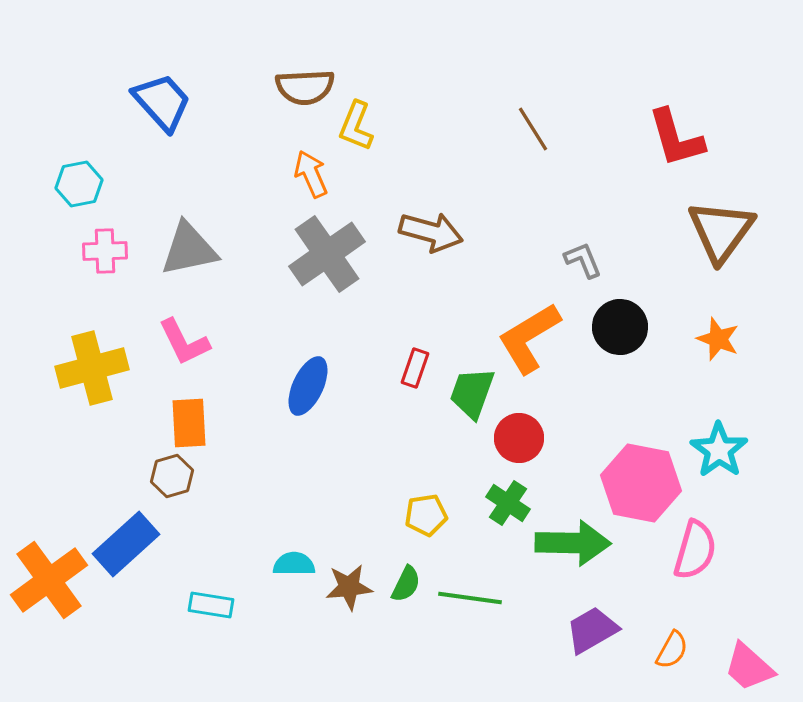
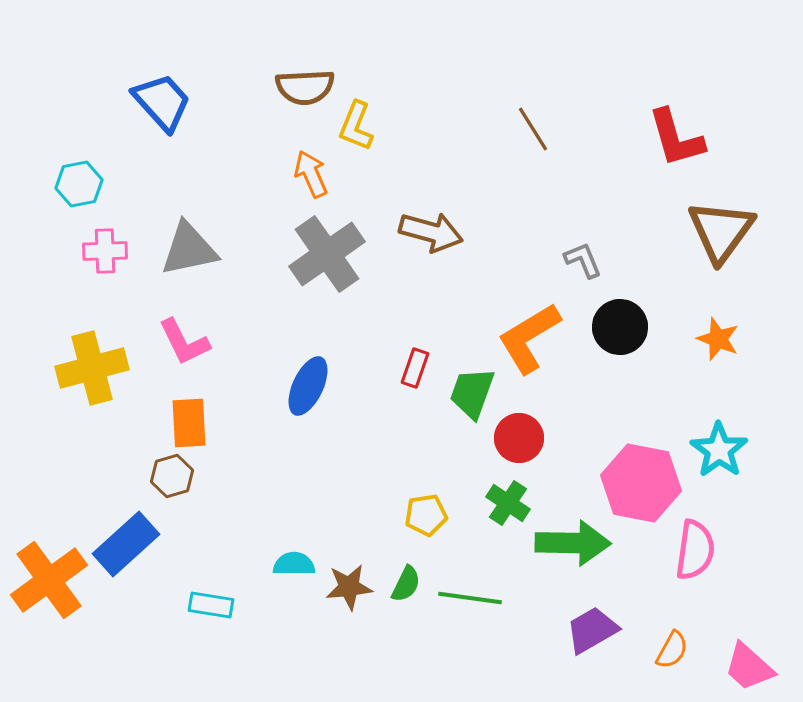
pink semicircle: rotated 8 degrees counterclockwise
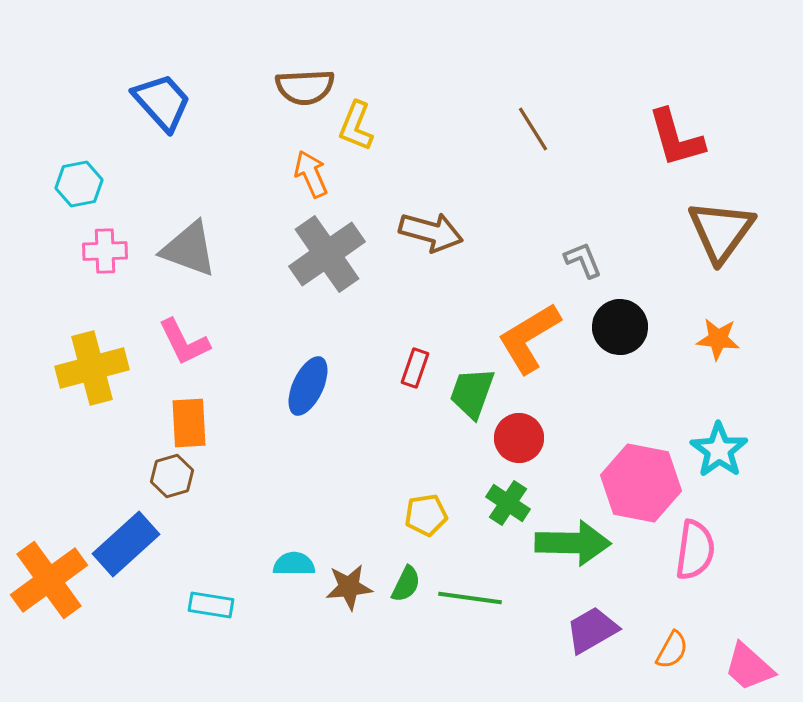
gray triangle: rotated 32 degrees clockwise
orange star: rotated 15 degrees counterclockwise
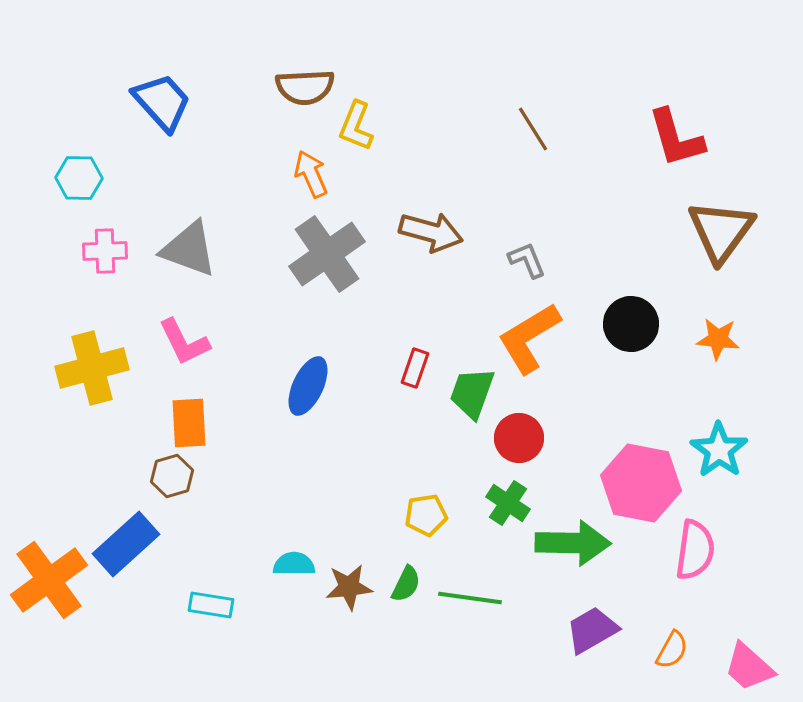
cyan hexagon: moved 6 px up; rotated 12 degrees clockwise
gray L-shape: moved 56 px left
black circle: moved 11 px right, 3 px up
